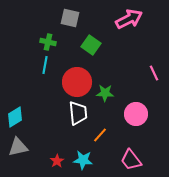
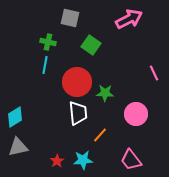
cyan star: rotated 12 degrees counterclockwise
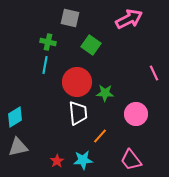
orange line: moved 1 px down
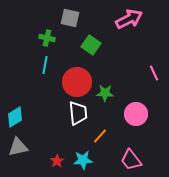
green cross: moved 1 px left, 4 px up
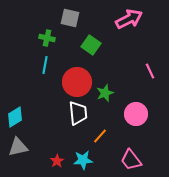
pink line: moved 4 px left, 2 px up
green star: rotated 24 degrees counterclockwise
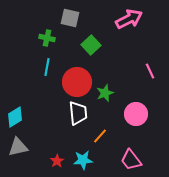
green square: rotated 12 degrees clockwise
cyan line: moved 2 px right, 2 px down
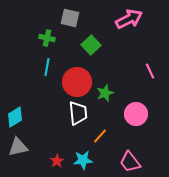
pink trapezoid: moved 1 px left, 2 px down
